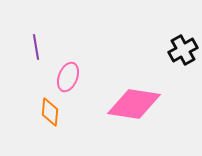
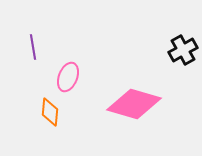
purple line: moved 3 px left
pink diamond: rotated 8 degrees clockwise
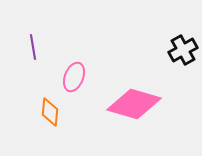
pink ellipse: moved 6 px right
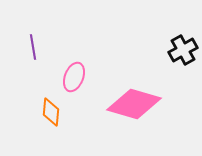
orange diamond: moved 1 px right
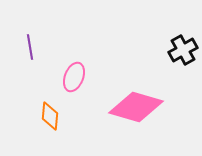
purple line: moved 3 px left
pink diamond: moved 2 px right, 3 px down
orange diamond: moved 1 px left, 4 px down
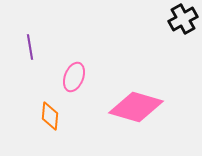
black cross: moved 31 px up
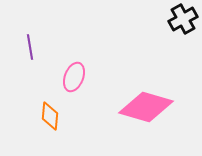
pink diamond: moved 10 px right
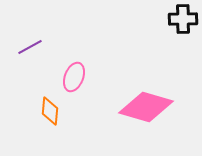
black cross: rotated 28 degrees clockwise
purple line: rotated 70 degrees clockwise
orange diamond: moved 5 px up
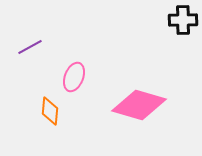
black cross: moved 1 px down
pink diamond: moved 7 px left, 2 px up
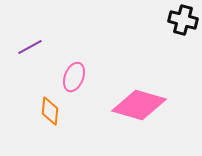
black cross: rotated 16 degrees clockwise
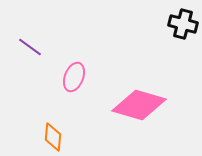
black cross: moved 4 px down
purple line: rotated 65 degrees clockwise
orange diamond: moved 3 px right, 26 px down
